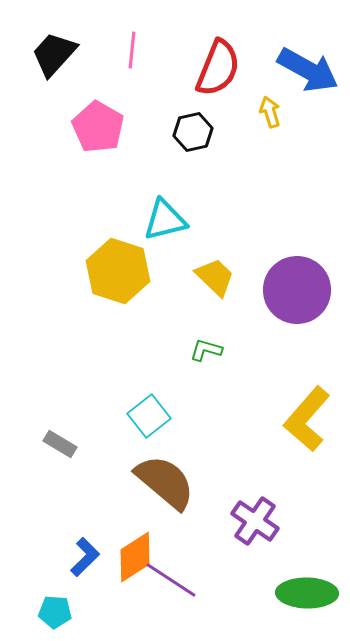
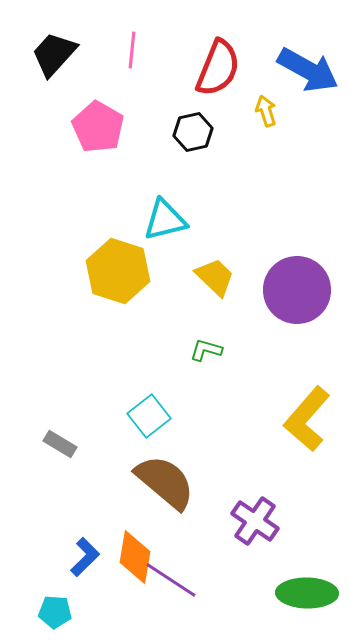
yellow arrow: moved 4 px left, 1 px up
orange diamond: rotated 48 degrees counterclockwise
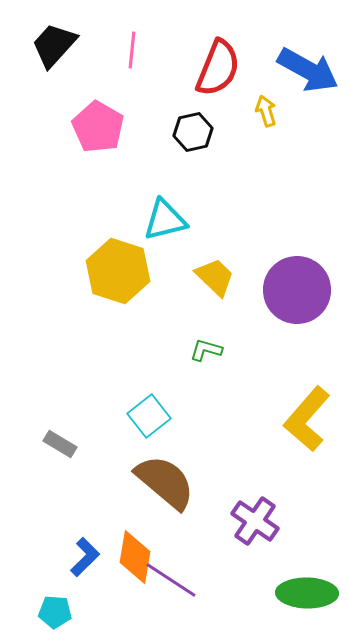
black trapezoid: moved 9 px up
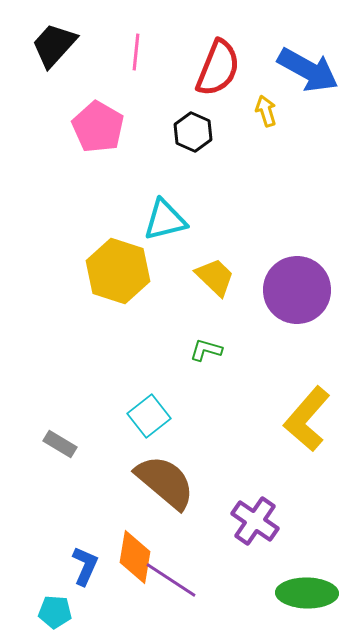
pink line: moved 4 px right, 2 px down
black hexagon: rotated 24 degrees counterclockwise
blue L-shape: moved 9 px down; rotated 21 degrees counterclockwise
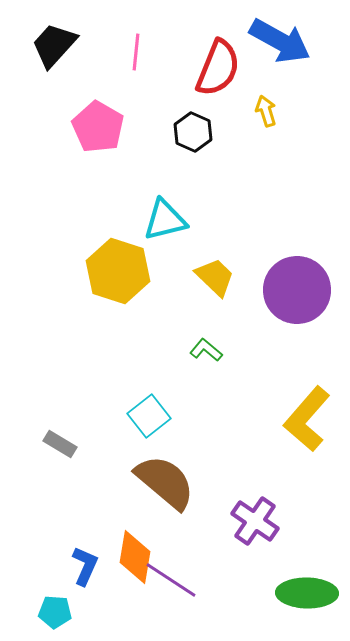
blue arrow: moved 28 px left, 29 px up
green L-shape: rotated 24 degrees clockwise
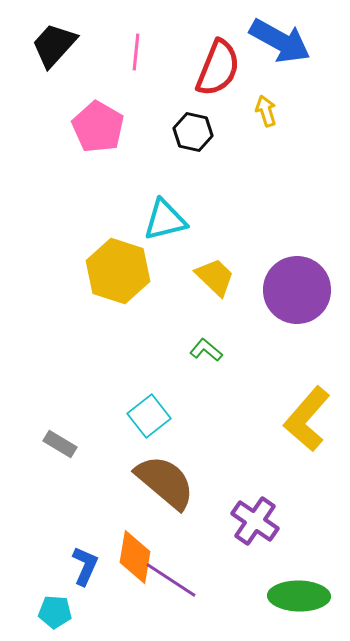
black hexagon: rotated 12 degrees counterclockwise
green ellipse: moved 8 px left, 3 px down
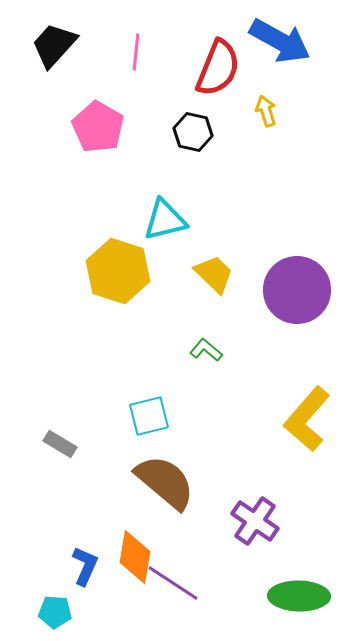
yellow trapezoid: moved 1 px left, 3 px up
cyan square: rotated 24 degrees clockwise
purple line: moved 2 px right, 3 px down
